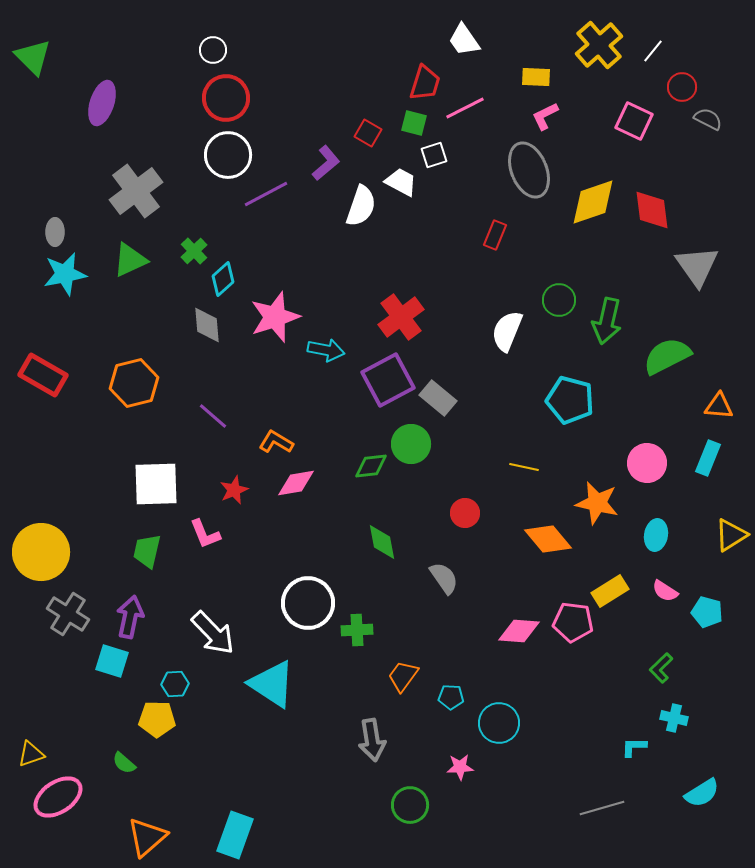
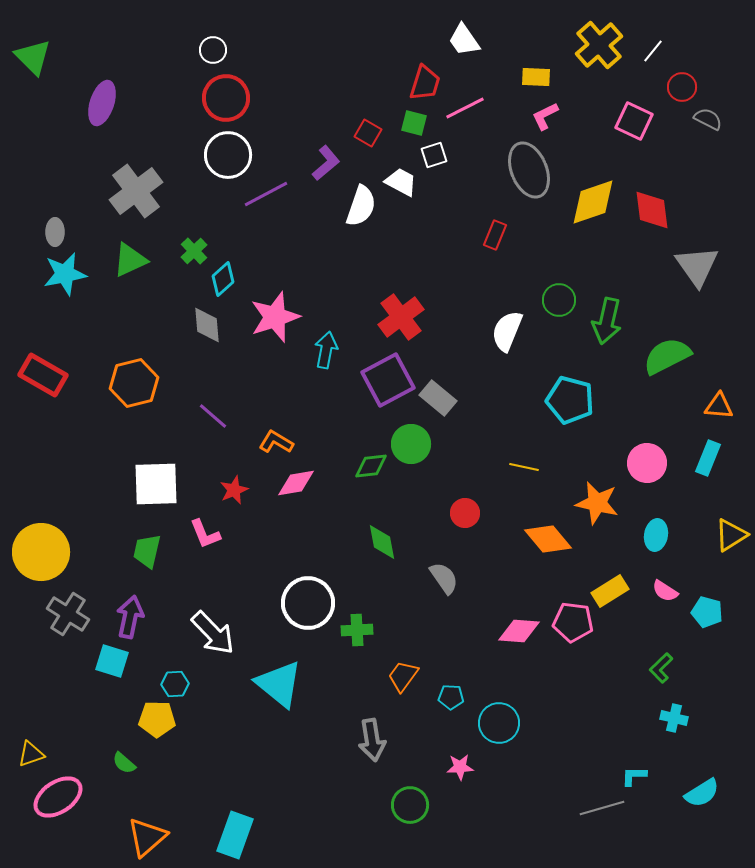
cyan arrow at (326, 350): rotated 90 degrees counterclockwise
cyan triangle at (272, 684): moved 7 px right; rotated 6 degrees clockwise
cyan L-shape at (634, 747): moved 29 px down
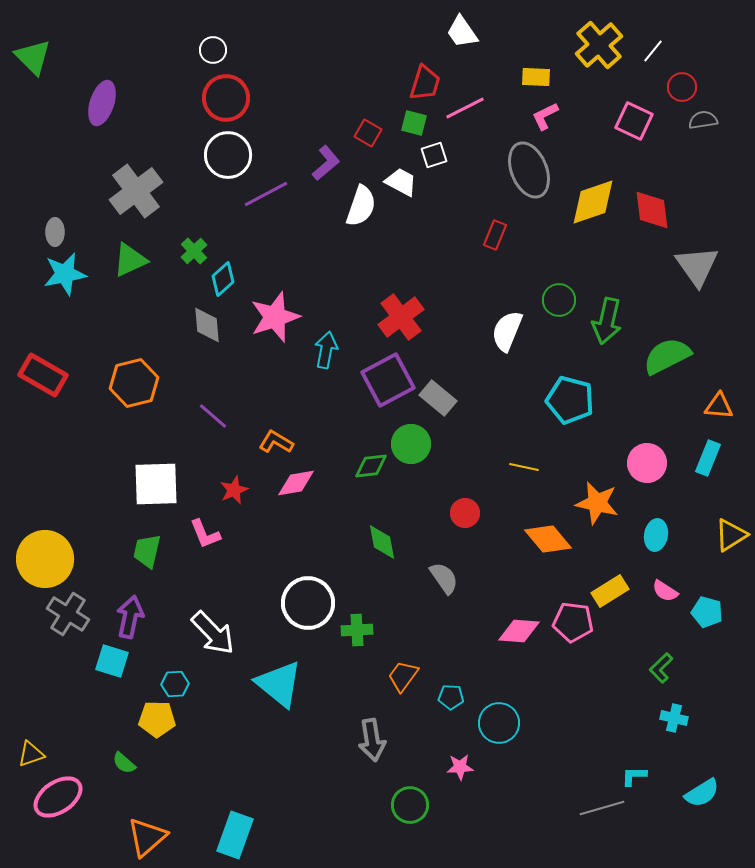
white trapezoid at (464, 40): moved 2 px left, 8 px up
gray semicircle at (708, 119): moved 5 px left, 1 px down; rotated 36 degrees counterclockwise
yellow circle at (41, 552): moved 4 px right, 7 px down
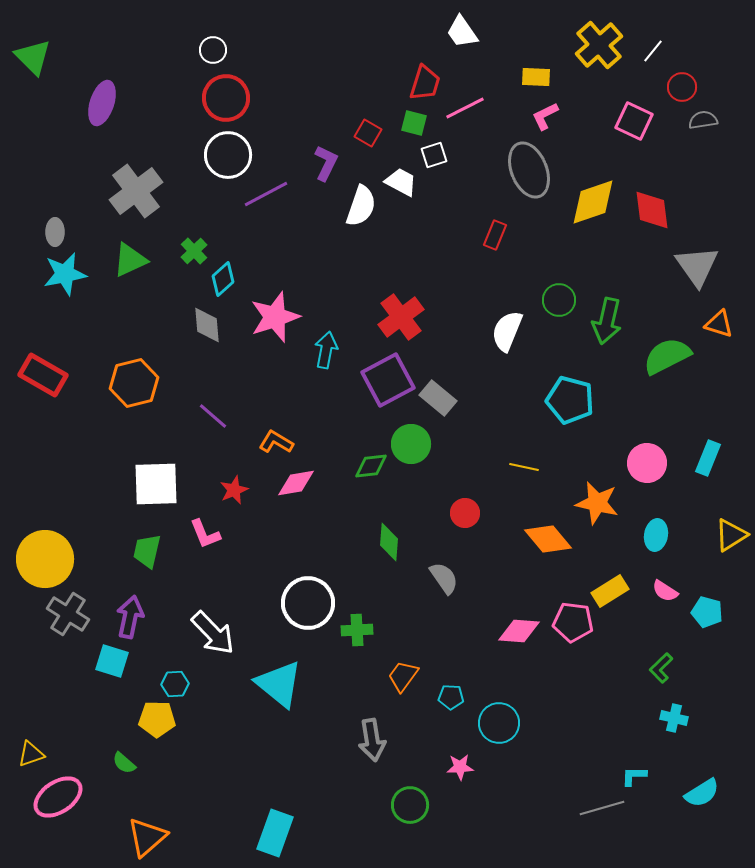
purple L-shape at (326, 163): rotated 24 degrees counterclockwise
orange triangle at (719, 406): moved 82 px up; rotated 12 degrees clockwise
green diamond at (382, 542): moved 7 px right; rotated 15 degrees clockwise
cyan rectangle at (235, 835): moved 40 px right, 2 px up
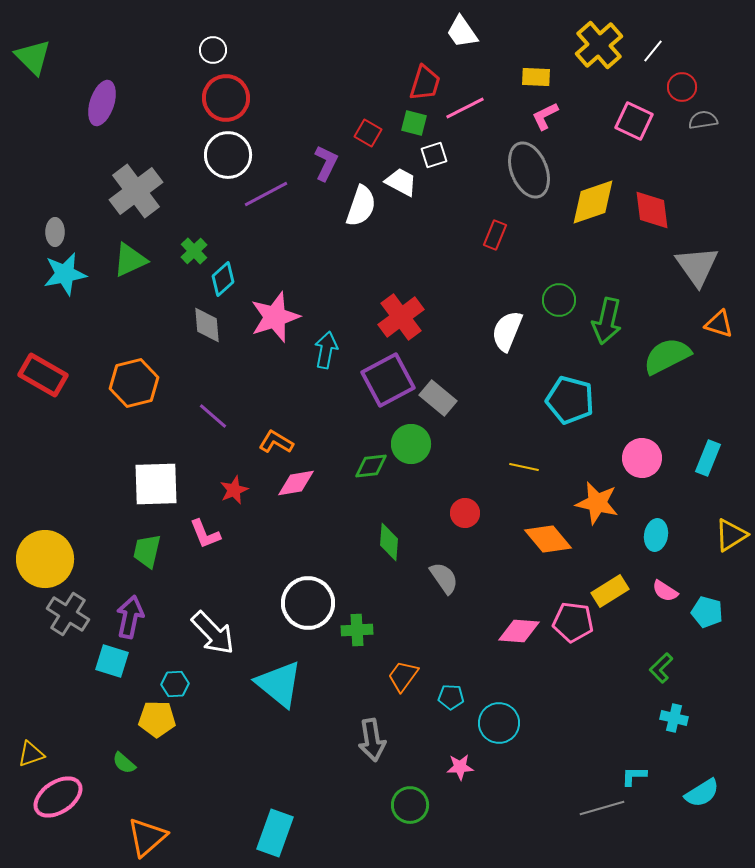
pink circle at (647, 463): moved 5 px left, 5 px up
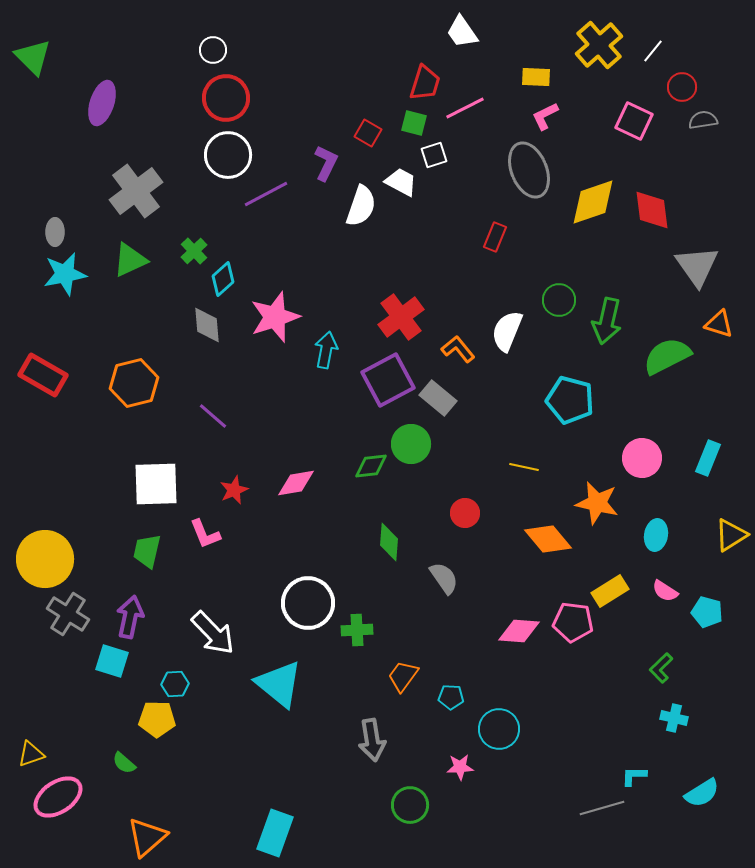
red rectangle at (495, 235): moved 2 px down
orange L-shape at (276, 442): moved 182 px right, 93 px up; rotated 20 degrees clockwise
cyan circle at (499, 723): moved 6 px down
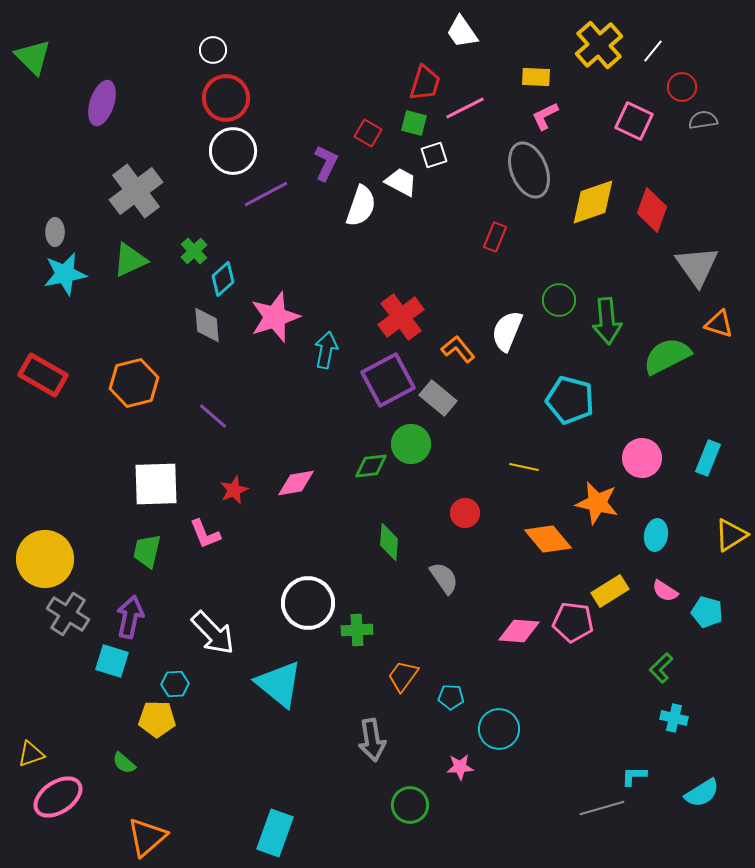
white circle at (228, 155): moved 5 px right, 4 px up
red diamond at (652, 210): rotated 27 degrees clockwise
green arrow at (607, 321): rotated 18 degrees counterclockwise
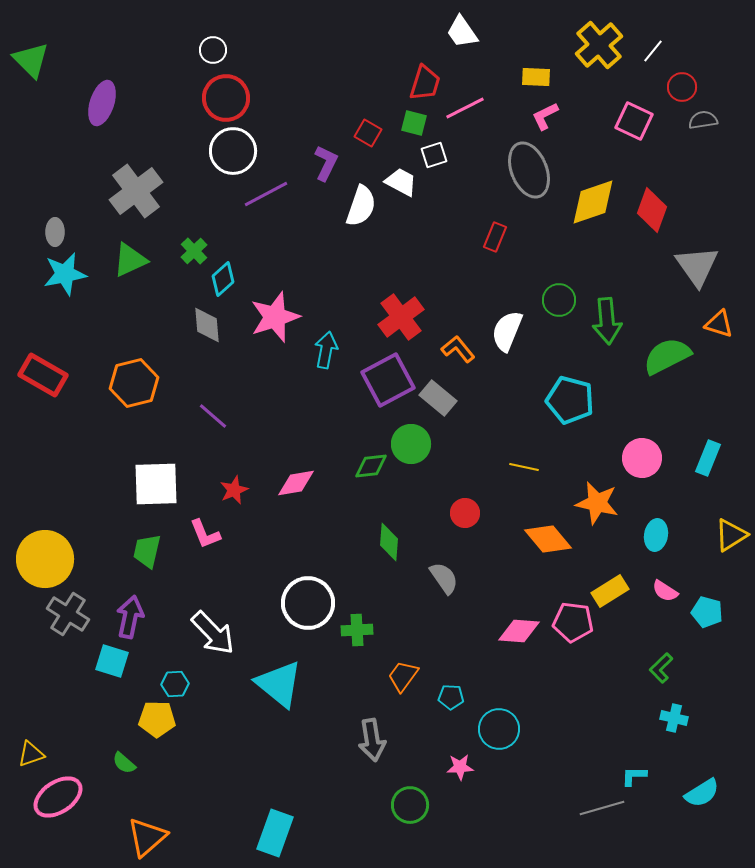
green triangle at (33, 57): moved 2 px left, 3 px down
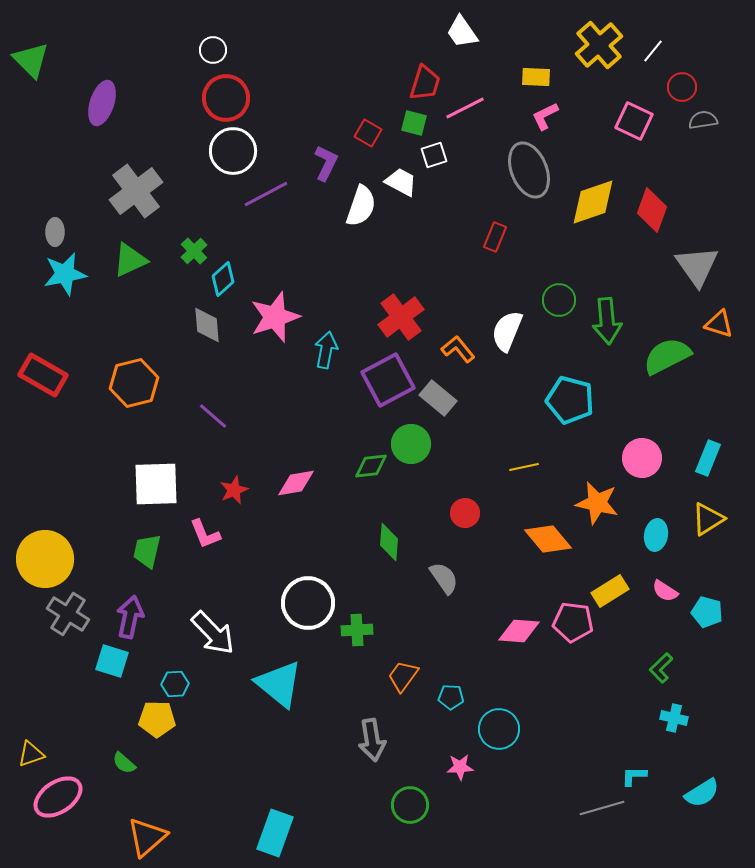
yellow line at (524, 467): rotated 24 degrees counterclockwise
yellow triangle at (731, 535): moved 23 px left, 16 px up
